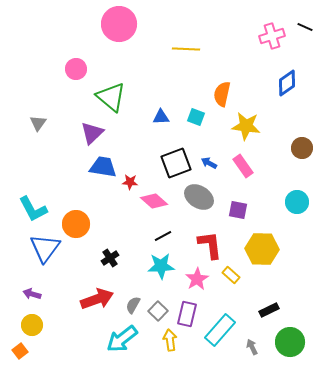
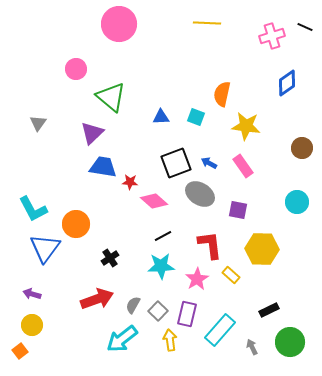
yellow line at (186, 49): moved 21 px right, 26 px up
gray ellipse at (199, 197): moved 1 px right, 3 px up
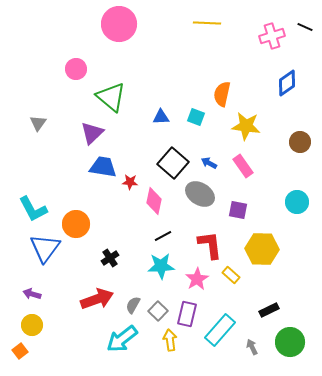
brown circle at (302, 148): moved 2 px left, 6 px up
black square at (176, 163): moved 3 px left; rotated 28 degrees counterclockwise
pink diamond at (154, 201): rotated 60 degrees clockwise
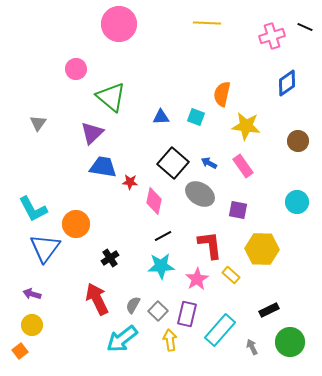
brown circle at (300, 142): moved 2 px left, 1 px up
red arrow at (97, 299): rotated 96 degrees counterclockwise
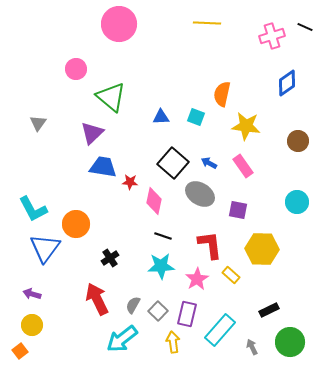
black line at (163, 236): rotated 48 degrees clockwise
yellow arrow at (170, 340): moved 3 px right, 2 px down
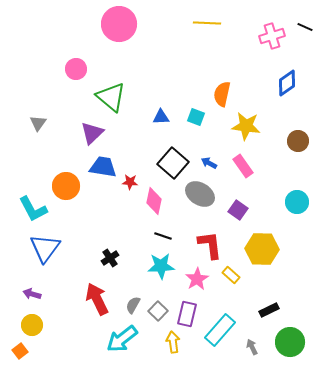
purple square at (238, 210): rotated 24 degrees clockwise
orange circle at (76, 224): moved 10 px left, 38 px up
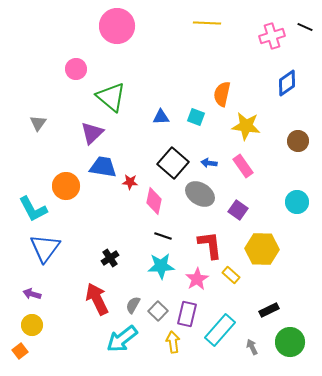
pink circle at (119, 24): moved 2 px left, 2 px down
blue arrow at (209, 163): rotated 21 degrees counterclockwise
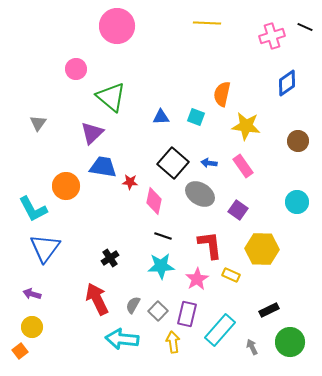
yellow rectangle at (231, 275): rotated 18 degrees counterclockwise
yellow circle at (32, 325): moved 2 px down
cyan arrow at (122, 339): rotated 44 degrees clockwise
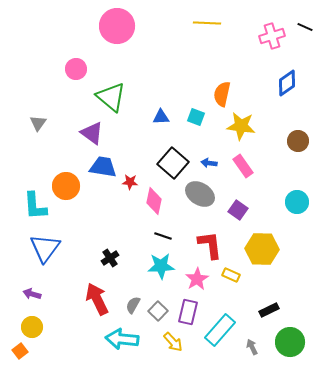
yellow star at (246, 126): moved 5 px left
purple triangle at (92, 133): rotated 40 degrees counterclockwise
cyan L-shape at (33, 209): moved 2 px right, 3 px up; rotated 24 degrees clockwise
purple rectangle at (187, 314): moved 1 px right, 2 px up
yellow arrow at (173, 342): rotated 145 degrees clockwise
